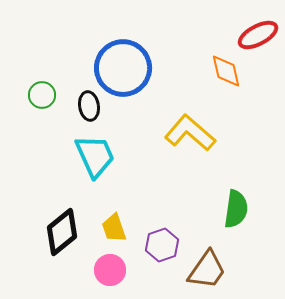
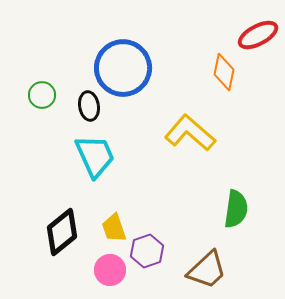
orange diamond: moved 2 px left, 1 px down; rotated 24 degrees clockwise
purple hexagon: moved 15 px left, 6 px down
brown trapezoid: rotated 12 degrees clockwise
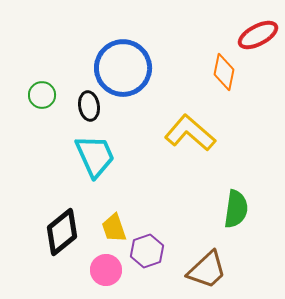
pink circle: moved 4 px left
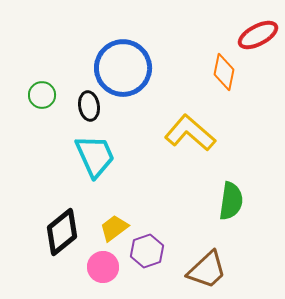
green semicircle: moved 5 px left, 8 px up
yellow trapezoid: rotated 72 degrees clockwise
pink circle: moved 3 px left, 3 px up
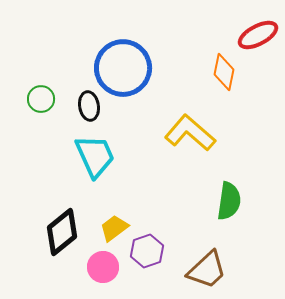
green circle: moved 1 px left, 4 px down
green semicircle: moved 2 px left
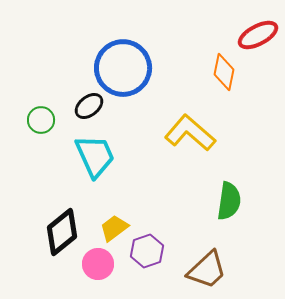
green circle: moved 21 px down
black ellipse: rotated 60 degrees clockwise
pink circle: moved 5 px left, 3 px up
